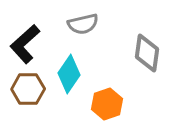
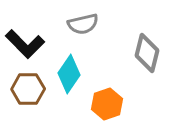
black L-shape: rotated 93 degrees counterclockwise
gray diamond: rotated 6 degrees clockwise
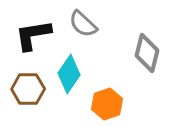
gray semicircle: rotated 56 degrees clockwise
black L-shape: moved 8 px right, 9 px up; rotated 126 degrees clockwise
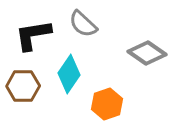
gray diamond: rotated 69 degrees counterclockwise
brown hexagon: moved 5 px left, 3 px up
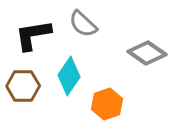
cyan diamond: moved 2 px down
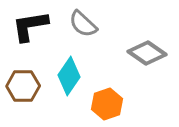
black L-shape: moved 3 px left, 9 px up
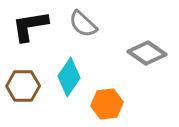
cyan diamond: moved 1 px down
orange hexagon: rotated 12 degrees clockwise
